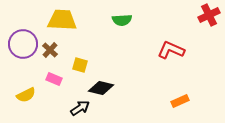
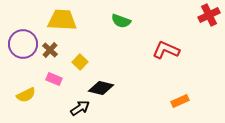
green semicircle: moved 1 px left, 1 px down; rotated 24 degrees clockwise
red L-shape: moved 5 px left
yellow square: moved 3 px up; rotated 28 degrees clockwise
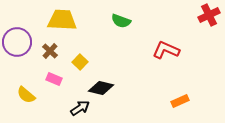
purple circle: moved 6 px left, 2 px up
brown cross: moved 1 px down
yellow semicircle: rotated 66 degrees clockwise
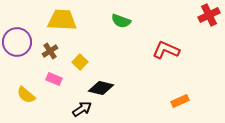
brown cross: rotated 14 degrees clockwise
black arrow: moved 2 px right, 1 px down
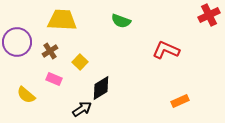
black diamond: rotated 45 degrees counterclockwise
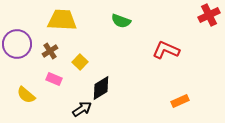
purple circle: moved 2 px down
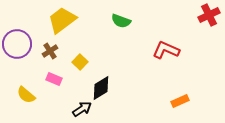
yellow trapezoid: rotated 40 degrees counterclockwise
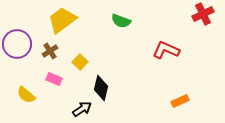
red cross: moved 6 px left, 1 px up
black diamond: rotated 45 degrees counterclockwise
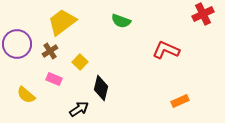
yellow trapezoid: moved 2 px down
black arrow: moved 3 px left
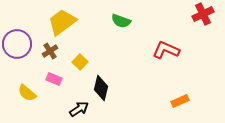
yellow semicircle: moved 1 px right, 2 px up
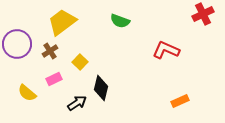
green semicircle: moved 1 px left
pink rectangle: rotated 49 degrees counterclockwise
black arrow: moved 2 px left, 6 px up
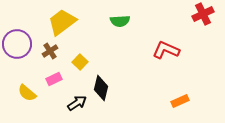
green semicircle: rotated 24 degrees counterclockwise
